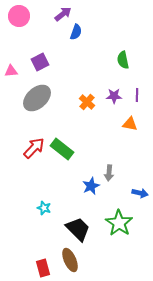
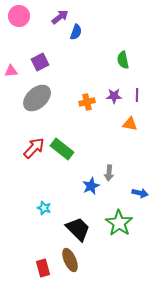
purple arrow: moved 3 px left, 3 px down
orange cross: rotated 35 degrees clockwise
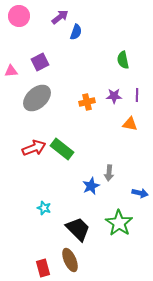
red arrow: rotated 25 degrees clockwise
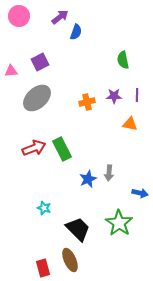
green rectangle: rotated 25 degrees clockwise
blue star: moved 3 px left, 7 px up
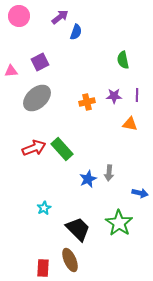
green rectangle: rotated 15 degrees counterclockwise
cyan star: rotated 24 degrees clockwise
red rectangle: rotated 18 degrees clockwise
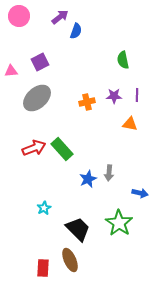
blue semicircle: moved 1 px up
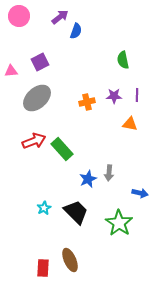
red arrow: moved 7 px up
black trapezoid: moved 2 px left, 17 px up
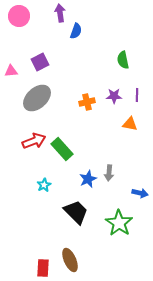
purple arrow: moved 4 px up; rotated 60 degrees counterclockwise
cyan star: moved 23 px up
